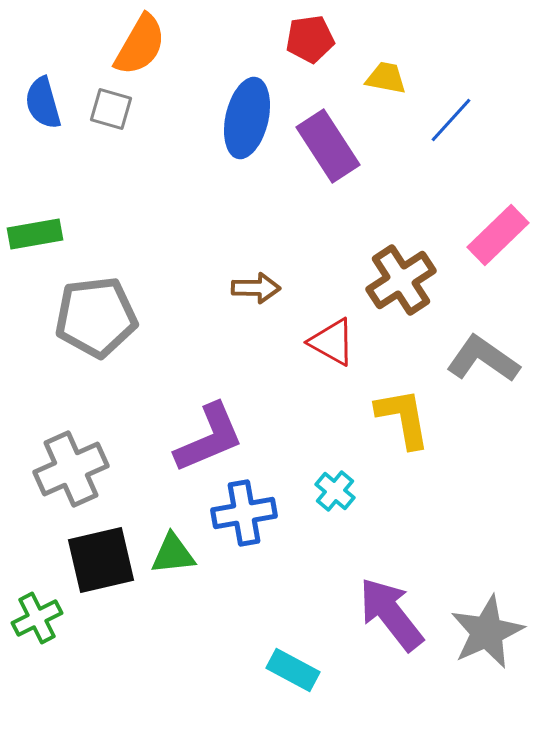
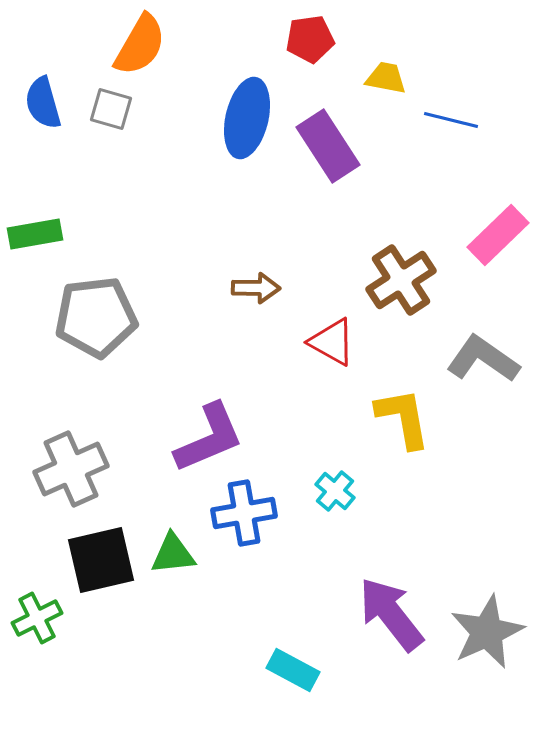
blue line: rotated 62 degrees clockwise
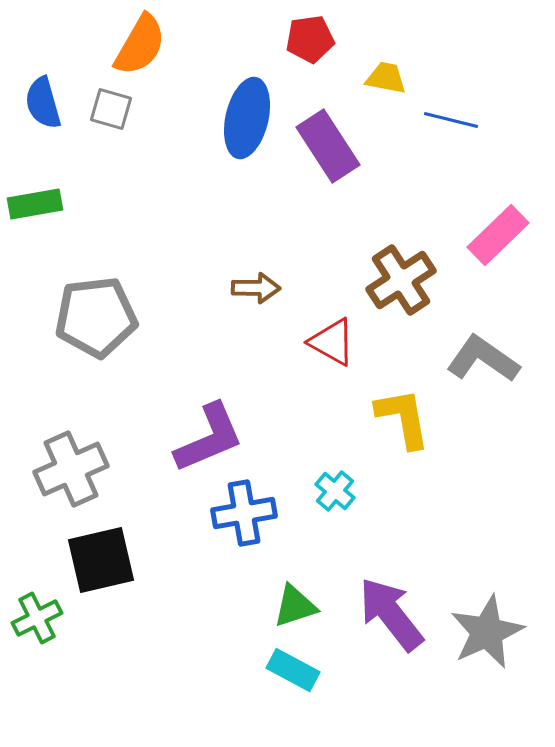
green rectangle: moved 30 px up
green triangle: moved 122 px right, 52 px down; rotated 12 degrees counterclockwise
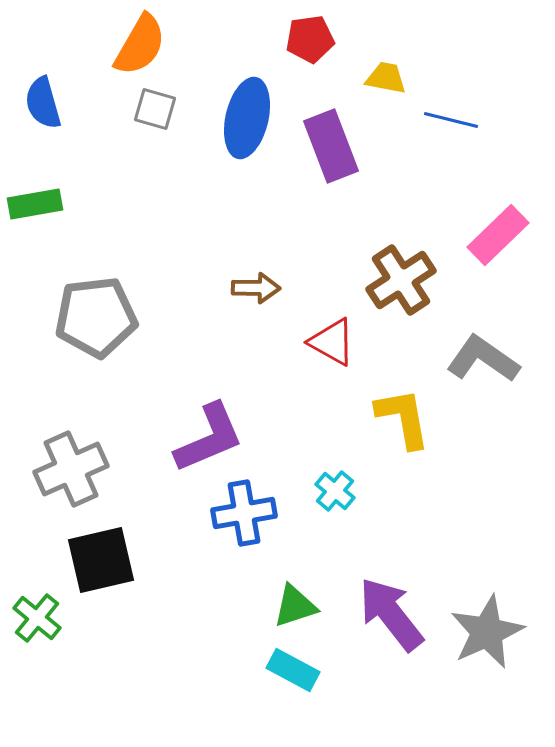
gray square: moved 44 px right
purple rectangle: moved 3 px right; rotated 12 degrees clockwise
green cross: rotated 24 degrees counterclockwise
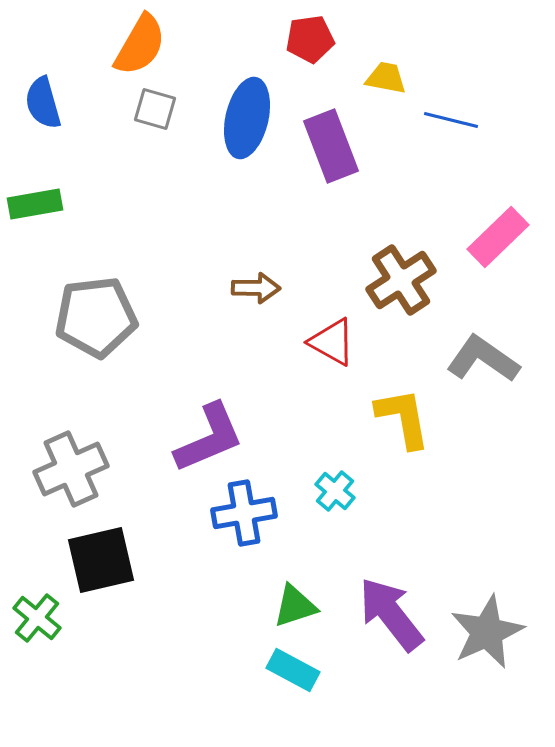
pink rectangle: moved 2 px down
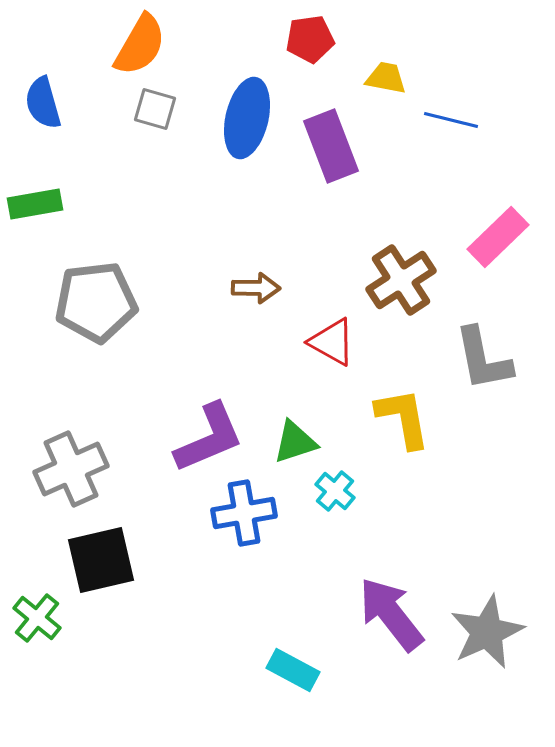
gray pentagon: moved 15 px up
gray L-shape: rotated 136 degrees counterclockwise
green triangle: moved 164 px up
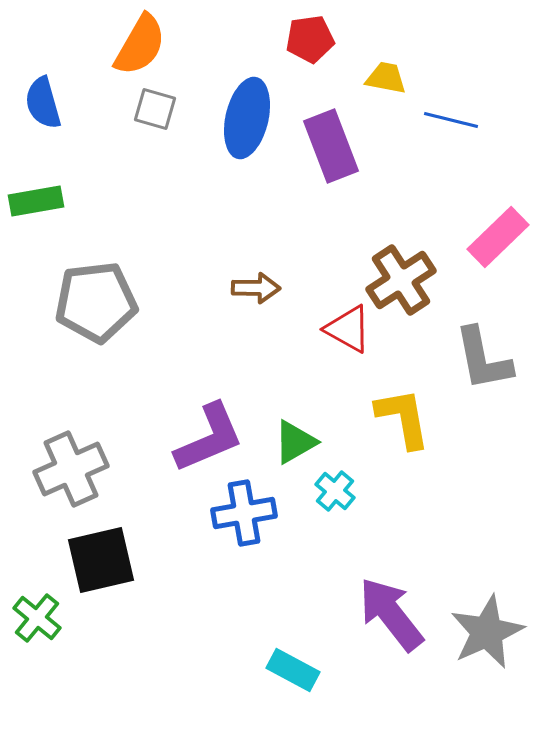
green rectangle: moved 1 px right, 3 px up
red triangle: moved 16 px right, 13 px up
green triangle: rotated 12 degrees counterclockwise
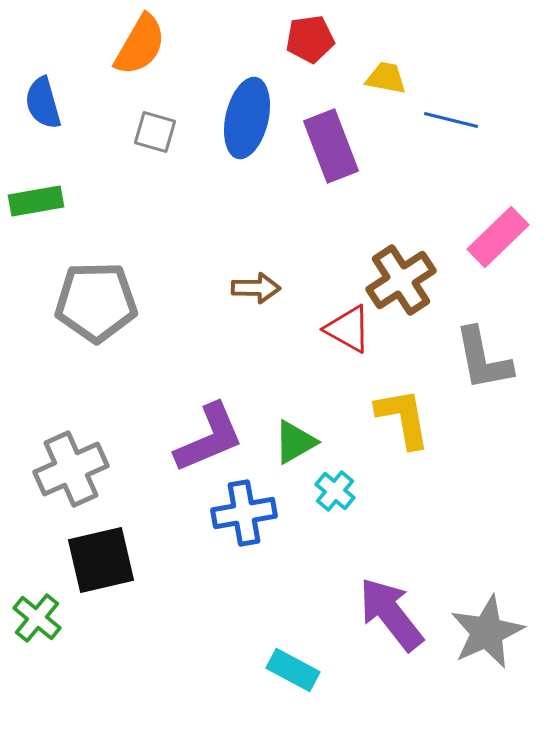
gray square: moved 23 px down
gray pentagon: rotated 6 degrees clockwise
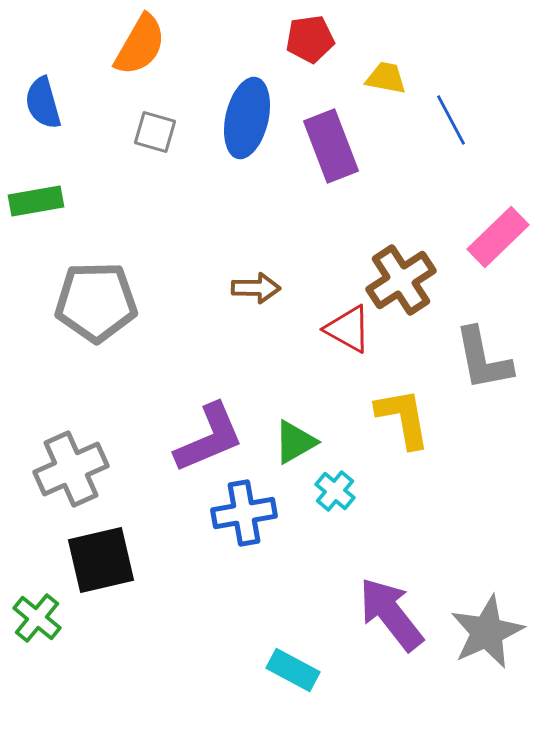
blue line: rotated 48 degrees clockwise
